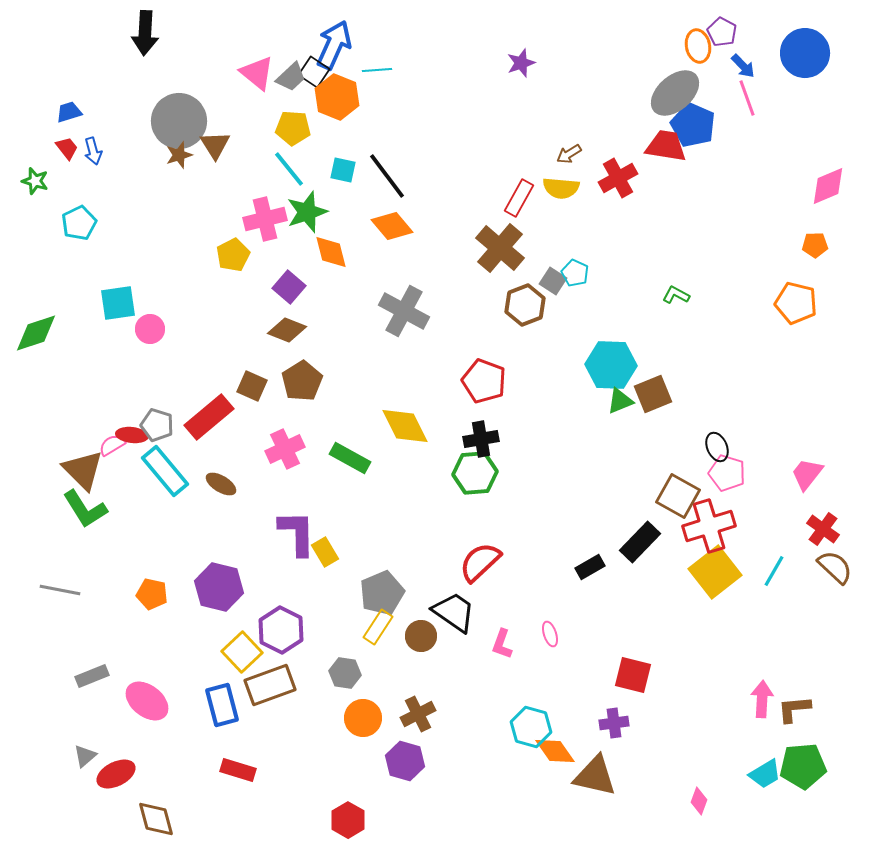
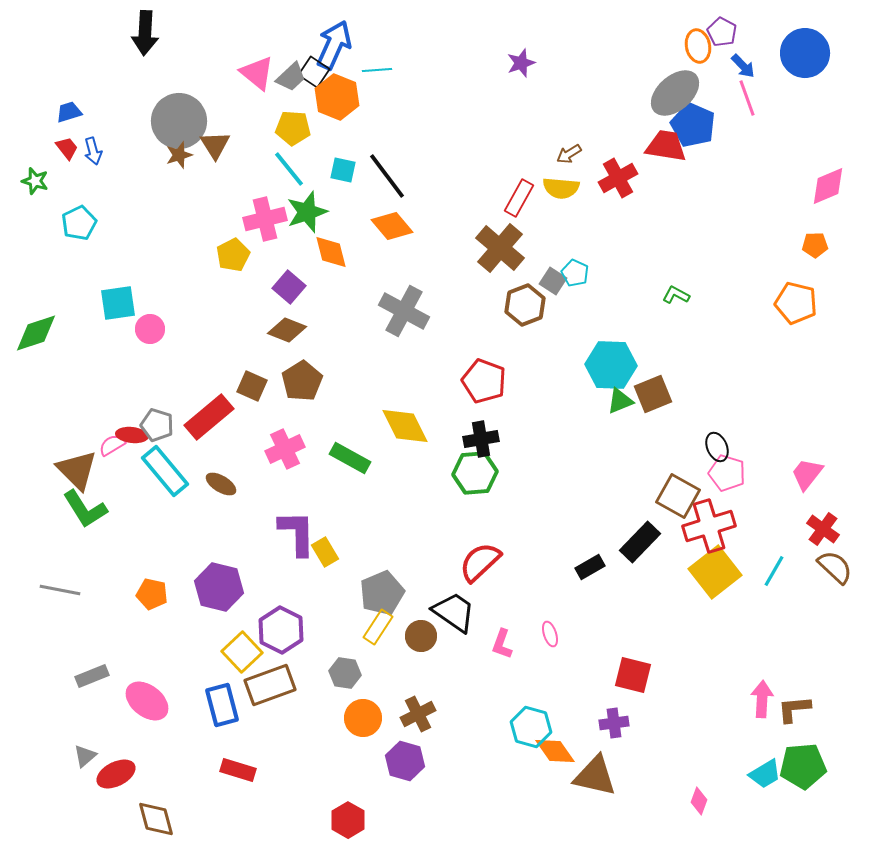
brown triangle at (83, 470): moved 6 px left
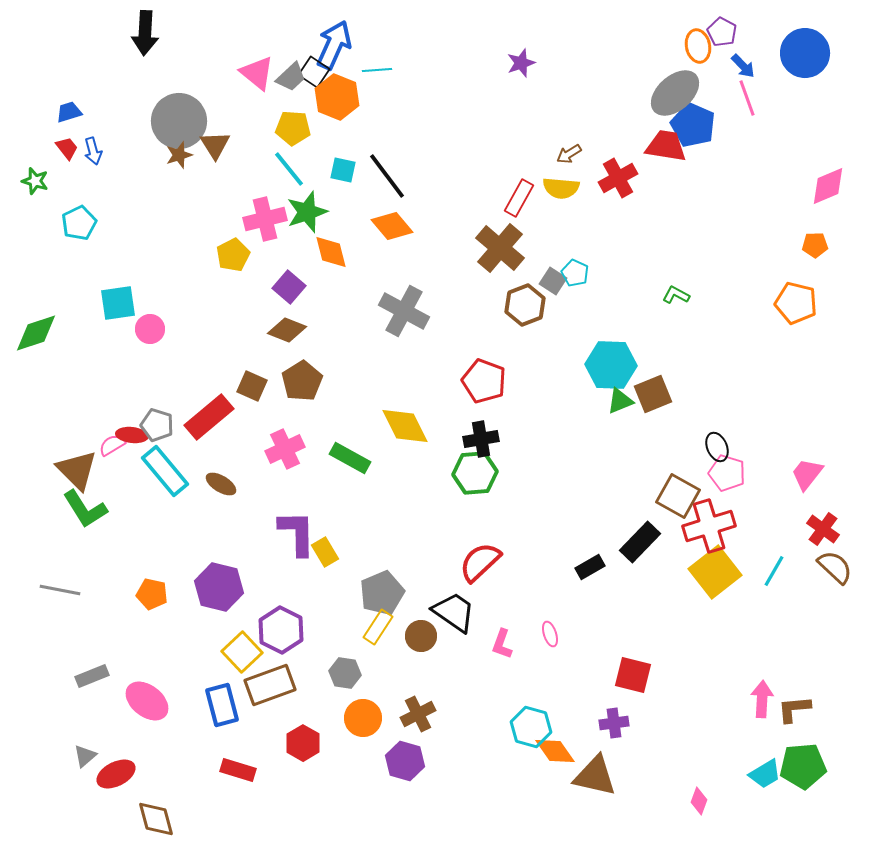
red hexagon at (348, 820): moved 45 px left, 77 px up
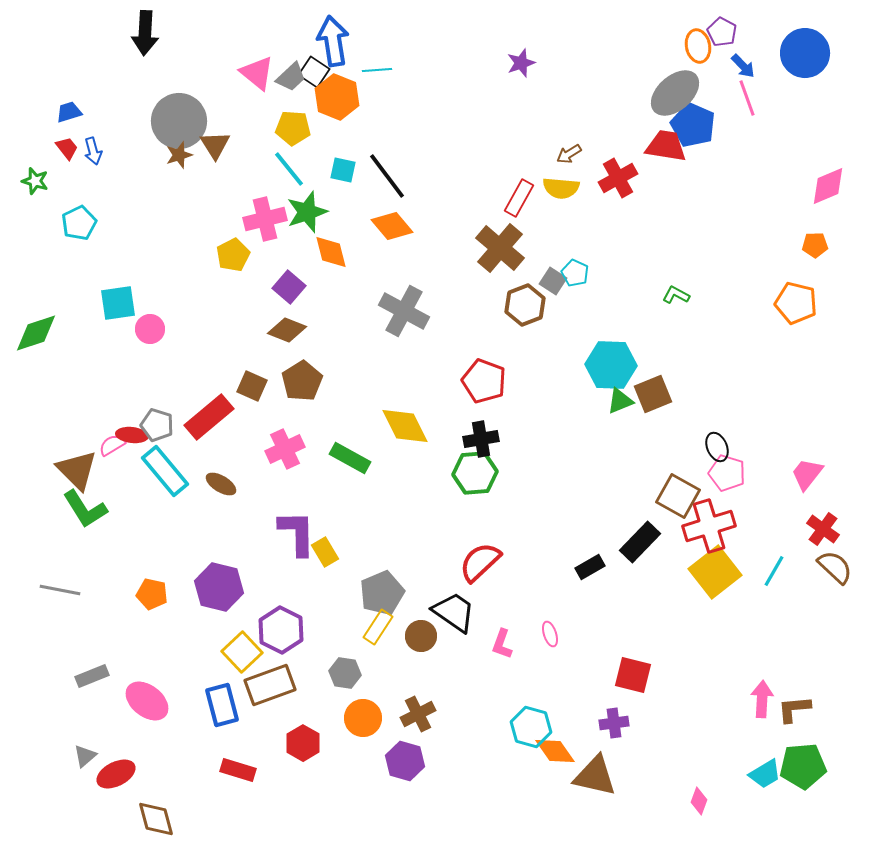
blue arrow at (334, 45): moved 1 px left, 4 px up; rotated 33 degrees counterclockwise
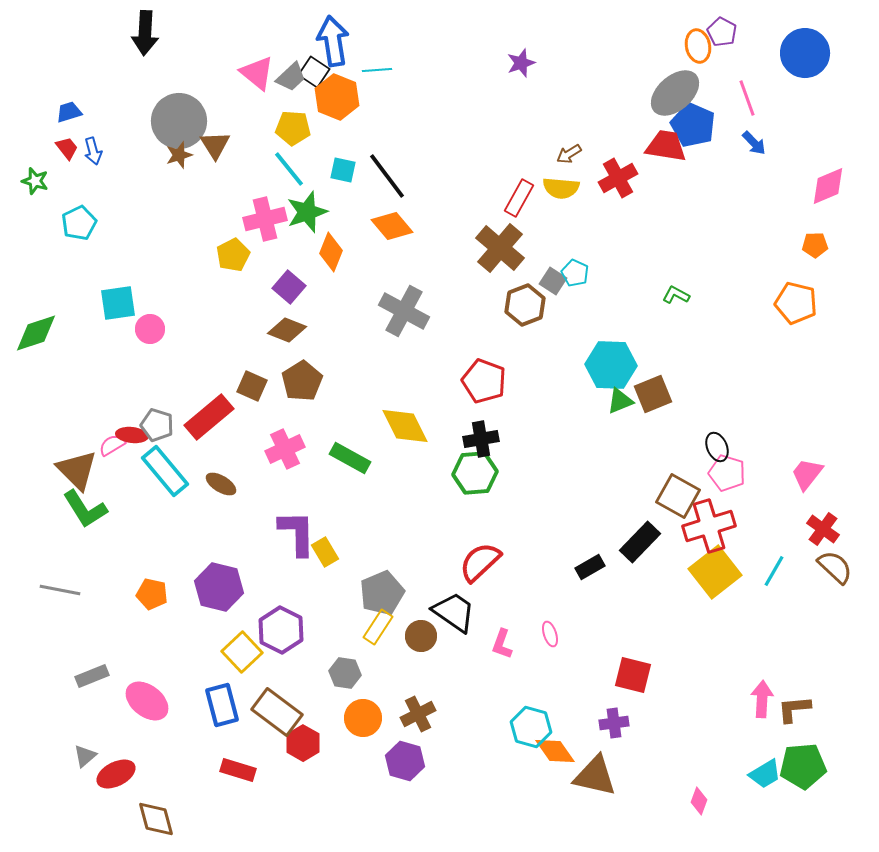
blue arrow at (743, 66): moved 11 px right, 77 px down
orange diamond at (331, 252): rotated 36 degrees clockwise
brown rectangle at (270, 685): moved 7 px right, 27 px down; rotated 57 degrees clockwise
